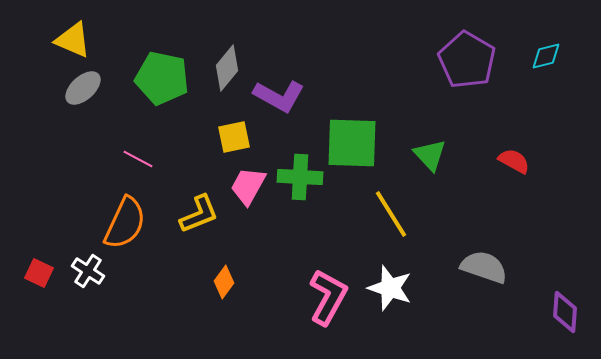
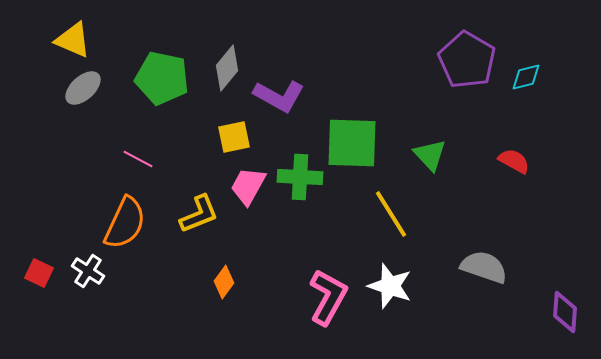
cyan diamond: moved 20 px left, 21 px down
white star: moved 2 px up
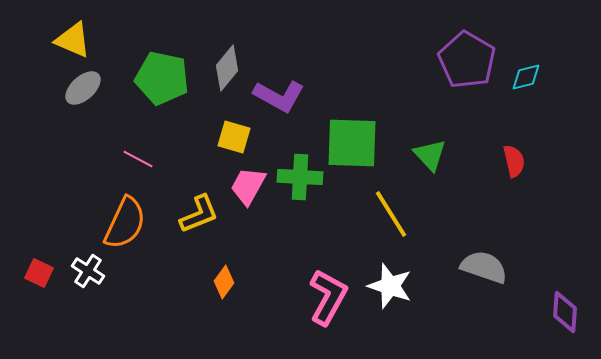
yellow square: rotated 28 degrees clockwise
red semicircle: rotated 48 degrees clockwise
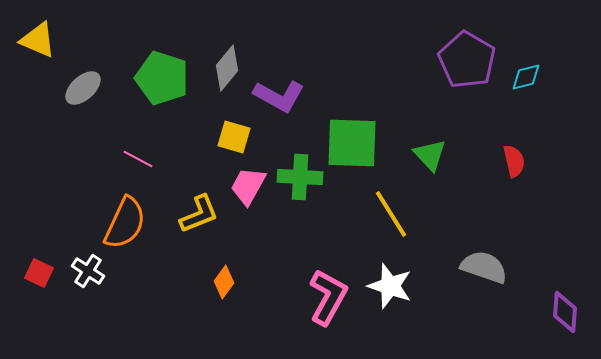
yellow triangle: moved 35 px left
green pentagon: rotated 6 degrees clockwise
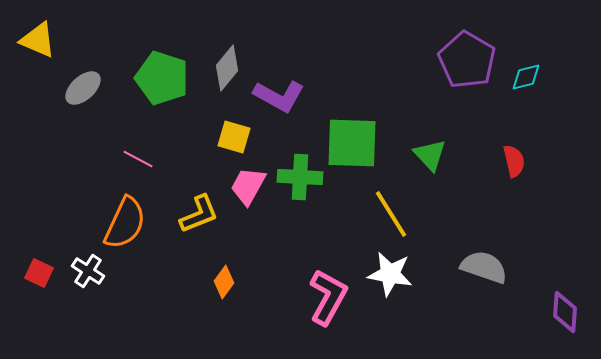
white star: moved 12 px up; rotated 9 degrees counterclockwise
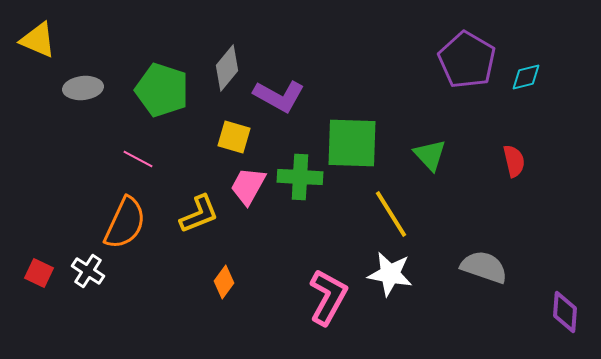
green pentagon: moved 12 px down
gray ellipse: rotated 36 degrees clockwise
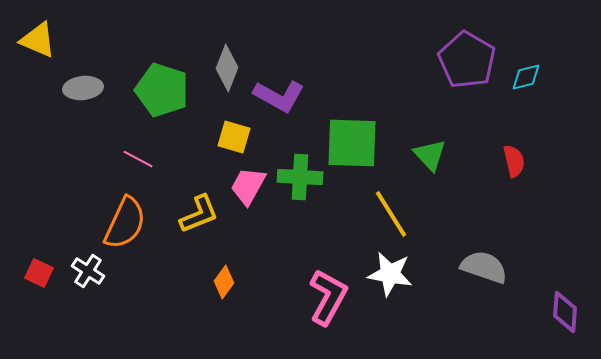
gray diamond: rotated 18 degrees counterclockwise
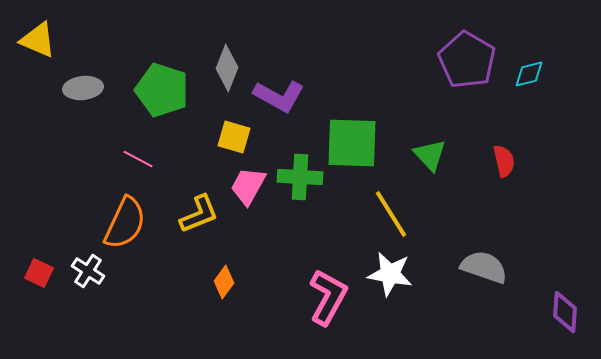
cyan diamond: moved 3 px right, 3 px up
red semicircle: moved 10 px left
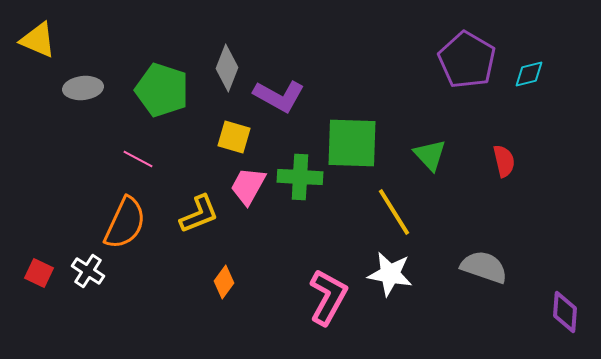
yellow line: moved 3 px right, 2 px up
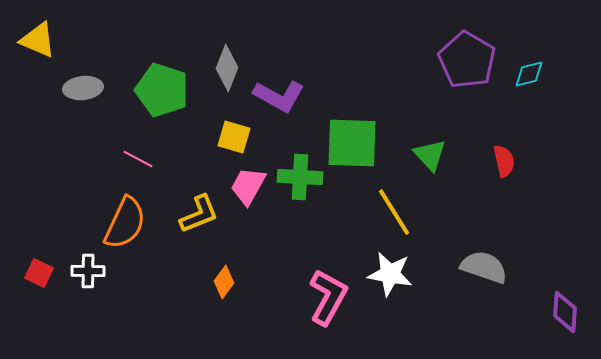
white cross: rotated 32 degrees counterclockwise
